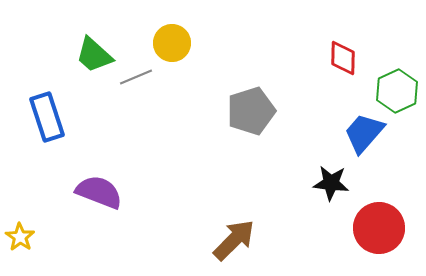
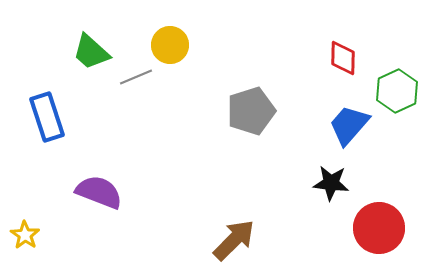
yellow circle: moved 2 px left, 2 px down
green trapezoid: moved 3 px left, 3 px up
blue trapezoid: moved 15 px left, 8 px up
yellow star: moved 5 px right, 2 px up
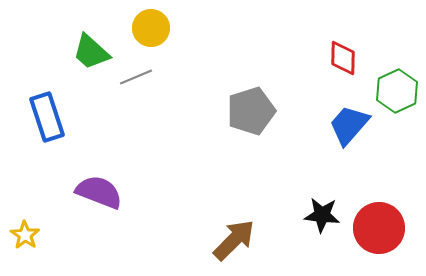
yellow circle: moved 19 px left, 17 px up
black star: moved 9 px left, 32 px down
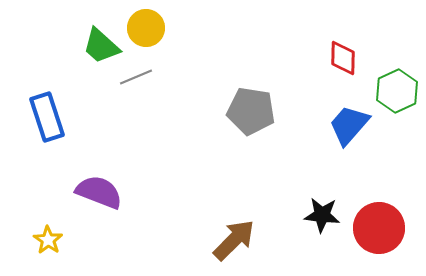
yellow circle: moved 5 px left
green trapezoid: moved 10 px right, 6 px up
gray pentagon: rotated 27 degrees clockwise
yellow star: moved 23 px right, 5 px down
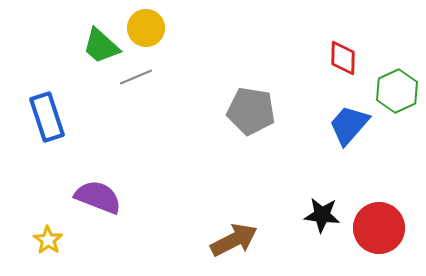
purple semicircle: moved 1 px left, 5 px down
brown arrow: rotated 18 degrees clockwise
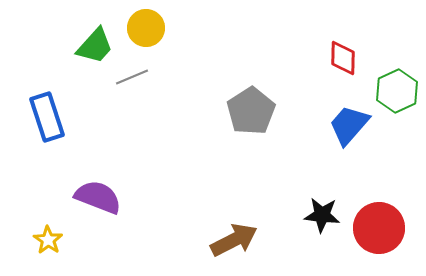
green trapezoid: moved 6 px left; rotated 90 degrees counterclockwise
gray line: moved 4 px left
gray pentagon: rotated 30 degrees clockwise
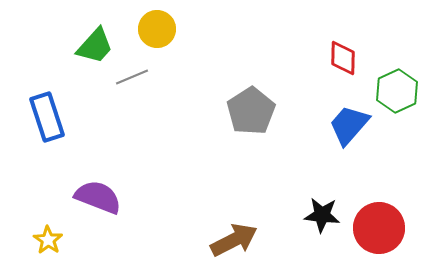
yellow circle: moved 11 px right, 1 px down
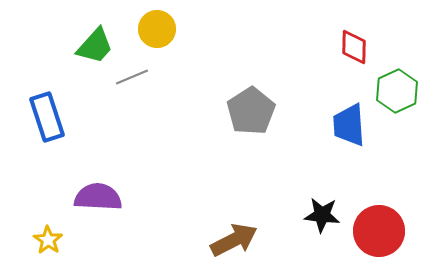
red diamond: moved 11 px right, 11 px up
blue trapezoid: rotated 45 degrees counterclockwise
purple semicircle: rotated 18 degrees counterclockwise
red circle: moved 3 px down
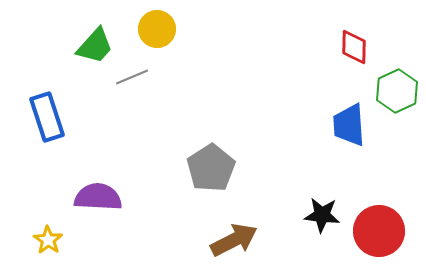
gray pentagon: moved 40 px left, 57 px down
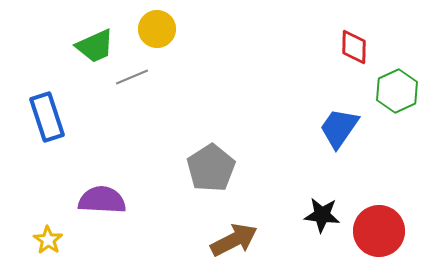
green trapezoid: rotated 24 degrees clockwise
blue trapezoid: moved 10 px left, 3 px down; rotated 39 degrees clockwise
purple semicircle: moved 4 px right, 3 px down
